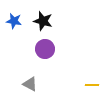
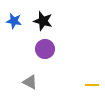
gray triangle: moved 2 px up
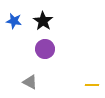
black star: rotated 18 degrees clockwise
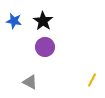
purple circle: moved 2 px up
yellow line: moved 5 px up; rotated 64 degrees counterclockwise
